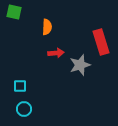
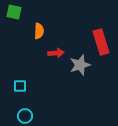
orange semicircle: moved 8 px left, 4 px down
cyan circle: moved 1 px right, 7 px down
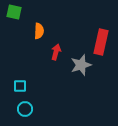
red rectangle: rotated 30 degrees clockwise
red arrow: moved 1 px up; rotated 70 degrees counterclockwise
gray star: moved 1 px right
cyan circle: moved 7 px up
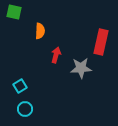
orange semicircle: moved 1 px right
red arrow: moved 3 px down
gray star: moved 3 px down; rotated 15 degrees clockwise
cyan square: rotated 32 degrees counterclockwise
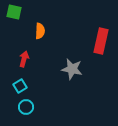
red rectangle: moved 1 px up
red arrow: moved 32 px left, 4 px down
gray star: moved 9 px left, 1 px down; rotated 15 degrees clockwise
cyan circle: moved 1 px right, 2 px up
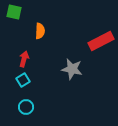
red rectangle: rotated 50 degrees clockwise
cyan square: moved 3 px right, 6 px up
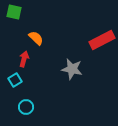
orange semicircle: moved 4 px left, 7 px down; rotated 49 degrees counterclockwise
red rectangle: moved 1 px right, 1 px up
cyan square: moved 8 px left
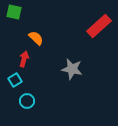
red rectangle: moved 3 px left, 14 px up; rotated 15 degrees counterclockwise
cyan circle: moved 1 px right, 6 px up
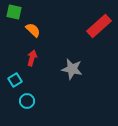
orange semicircle: moved 3 px left, 8 px up
red arrow: moved 8 px right, 1 px up
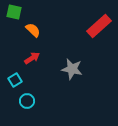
red arrow: rotated 42 degrees clockwise
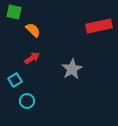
red rectangle: rotated 30 degrees clockwise
gray star: rotated 30 degrees clockwise
